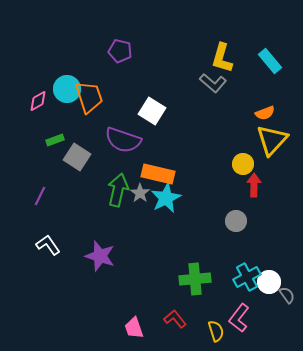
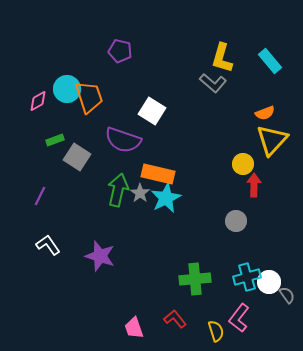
cyan cross: rotated 12 degrees clockwise
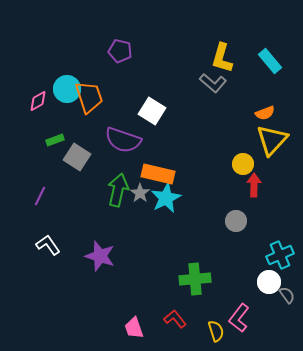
cyan cross: moved 33 px right, 22 px up; rotated 8 degrees counterclockwise
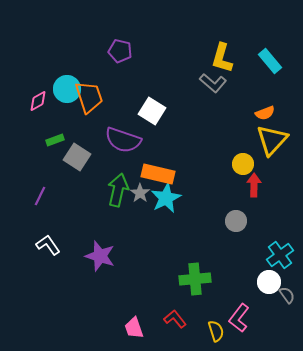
cyan cross: rotated 12 degrees counterclockwise
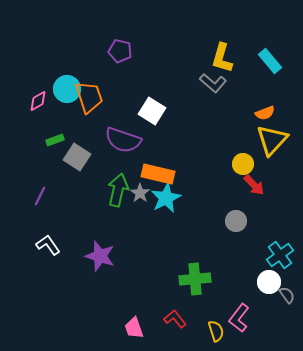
red arrow: rotated 135 degrees clockwise
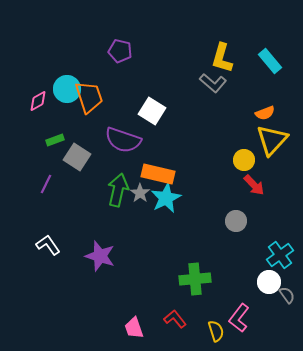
yellow circle: moved 1 px right, 4 px up
purple line: moved 6 px right, 12 px up
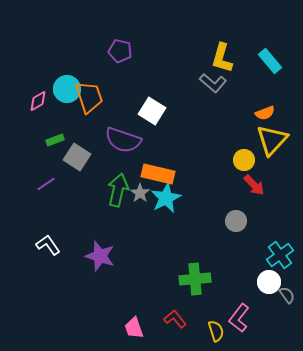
purple line: rotated 30 degrees clockwise
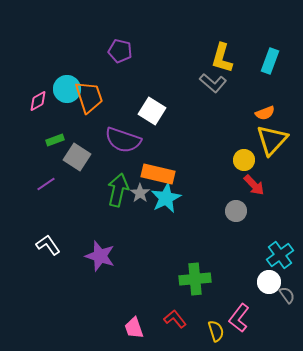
cyan rectangle: rotated 60 degrees clockwise
gray circle: moved 10 px up
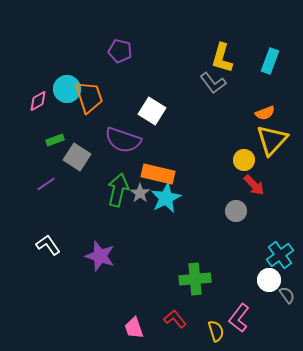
gray L-shape: rotated 12 degrees clockwise
white circle: moved 2 px up
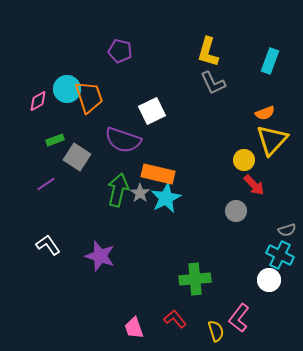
yellow L-shape: moved 14 px left, 6 px up
gray L-shape: rotated 12 degrees clockwise
white square: rotated 32 degrees clockwise
cyan cross: rotated 28 degrees counterclockwise
gray semicircle: moved 65 px up; rotated 108 degrees clockwise
